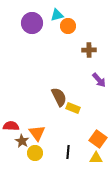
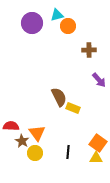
orange square: moved 4 px down
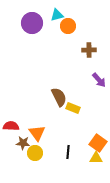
brown star: moved 1 px right, 2 px down; rotated 24 degrees counterclockwise
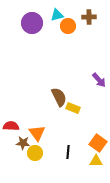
brown cross: moved 33 px up
yellow triangle: moved 3 px down
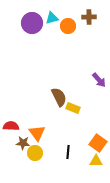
cyan triangle: moved 5 px left, 3 px down
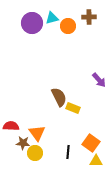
orange square: moved 7 px left
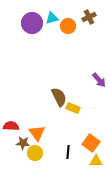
brown cross: rotated 24 degrees counterclockwise
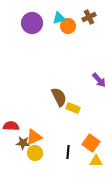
cyan triangle: moved 7 px right
orange triangle: moved 3 px left, 4 px down; rotated 42 degrees clockwise
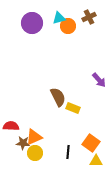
brown semicircle: moved 1 px left
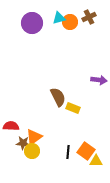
orange circle: moved 2 px right, 4 px up
purple arrow: rotated 42 degrees counterclockwise
orange triangle: rotated 12 degrees counterclockwise
orange square: moved 5 px left, 8 px down
yellow circle: moved 3 px left, 2 px up
